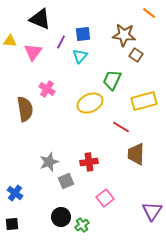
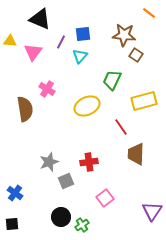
yellow ellipse: moved 3 px left, 3 px down
red line: rotated 24 degrees clockwise
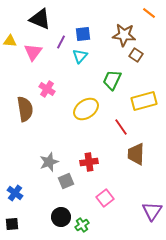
yellow ellipse: moved 1 px left, 3 px down; rotated 10 degrees counterclockwise
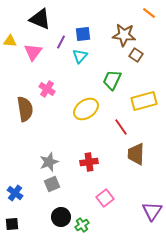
gray square: moved 14 px left, 3 px down
